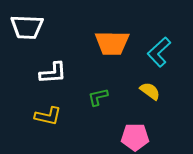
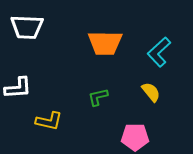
orange trapezoid: moved 7 px left
white L-shape: moved 35 px left, 15 px down
yellow semicircle: moved 1 px right, 1 px down; rotated 15 degrees clockwise
yellow L-shape: moved 1 px right, 5 px down
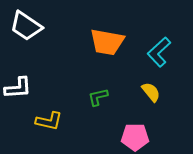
white trapezoid: moved 1 px left, 1 px up; rotated 32 degrees clockwise
orange trapezoid: moved 2 px right, 1 px up; rotated 9 degrees clockwise
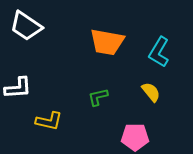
cyan L-shape: rotated 16 degrees counterclockwise
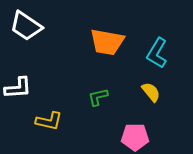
cyan L-shape: moved 2 px left, 1 px down
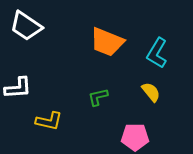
orange trapezoid: rotated 12 degrees clockwise
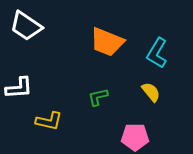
white L-shape: moved 1 px right
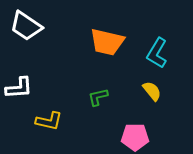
orange trapezoid: rotated 9 degrees counterclockwise
yellow semicircle: moved 1 px right, 1 px up
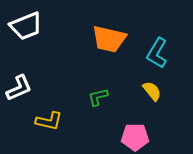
white trapezoid: rotated 56 degrees counterclockwise
orange trapezoid: moved 2 px right, 3 px up
white L-shape: rotated 20 degrees counterclockwise
